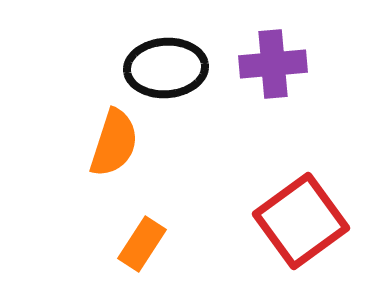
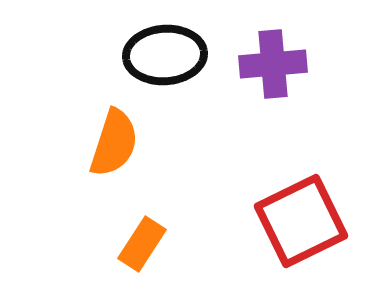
black ellipse: moved 1 px left, 13 px up
red square: rotated 10 degrees clockwise
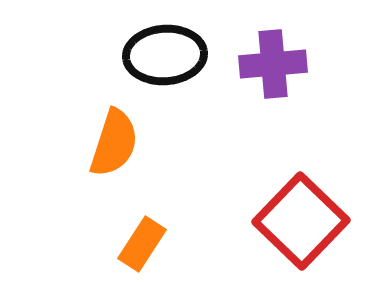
red square: rotated 20 degrees counterclockwise
